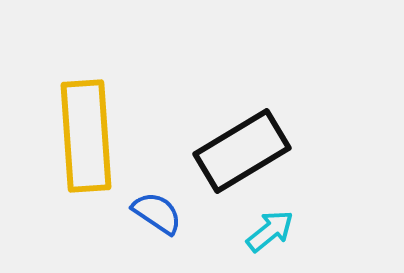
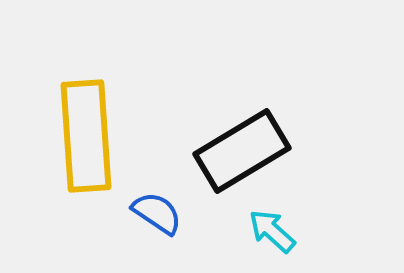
cyan arrow: moved 2 px right; rotated 99 degrees counterclockwise
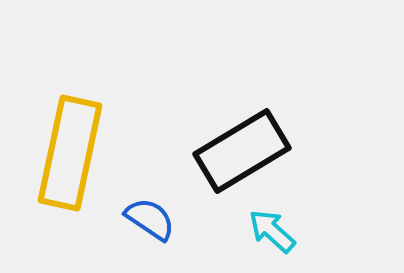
yellow rectangle: moved 16 px left, 17 px down; rotated 16 degrees clockwise
blue semicircle: moved 7 px left, 6 px down
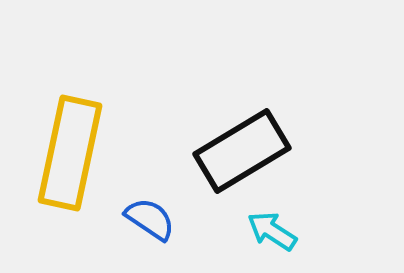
cyan arrow: rotated 9 degrees counterclockwise
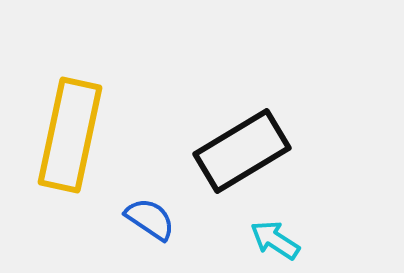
yellow rectangle: moved 18 px up
cyan arrow: moved 3 px right, 9 px down
